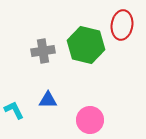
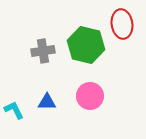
red ellipse: moved 1 px up; rotated 16 degrees counterclockwise
blue triangle: moved 1 px left, 2 px down
pink circle: moved 24 px up
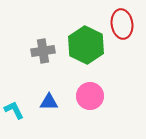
green hexagon: rotated 12 degrees clockwise
blue triangle: moved 2 px right
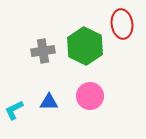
green hexagon: moved 1 px left, 1 px down
cyan L-shape: rotated 90 degrees counterclockwise
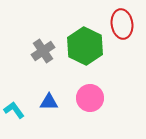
gray cross: rotated 25 degrees counterclockwise
pink circle: moved 2 px down
cyan L-shape: rotated 80 degrees clockwise
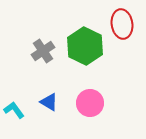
pink circle: moved 5 px down
blue triangle: rotated 30 degrees clockwise
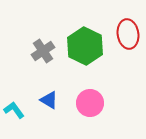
red ellipse: moved 6 px right, 10 px down
blue triangle: moved 2 px up
